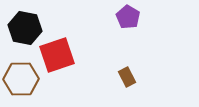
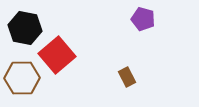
purple pentagon: moved 15 px right, 2 px down; rotated 15 degrees counterclockwise
red square: rotated 21 degrees counterclockwise
brown hexagon: moved 1 px right, 1 px up
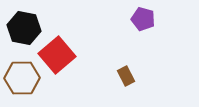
black hexagon: moved 1 px left
brown rectangle: moved 1 px left, 1 px up
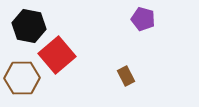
black hexagon: moved 5 px right, 2 px up
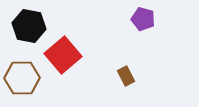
red square: moved 6 px right
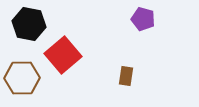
black hexagon: moved 2 px up
brown rectangle: rotated 36 degrees clockwise
